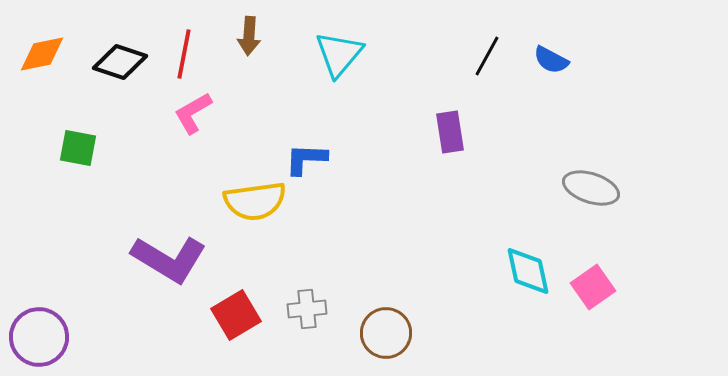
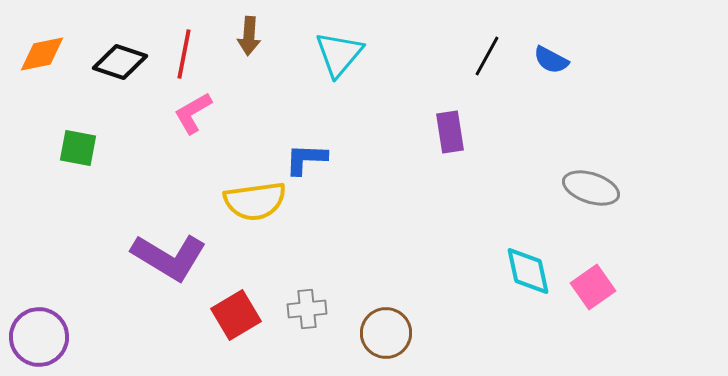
purple L-shape: moved 2 px up
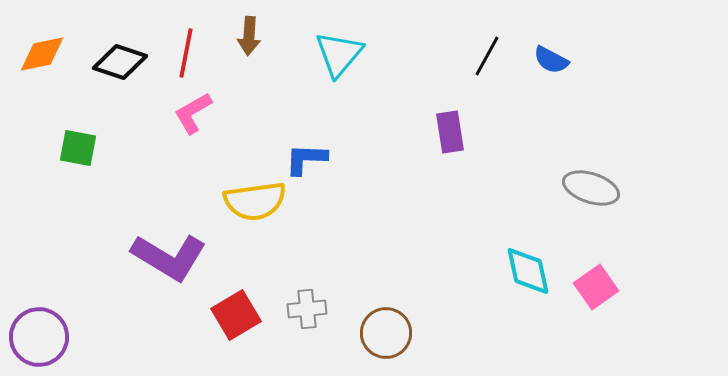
red line: moved 2 px right, 1 px up
pink square: moved 3 px right
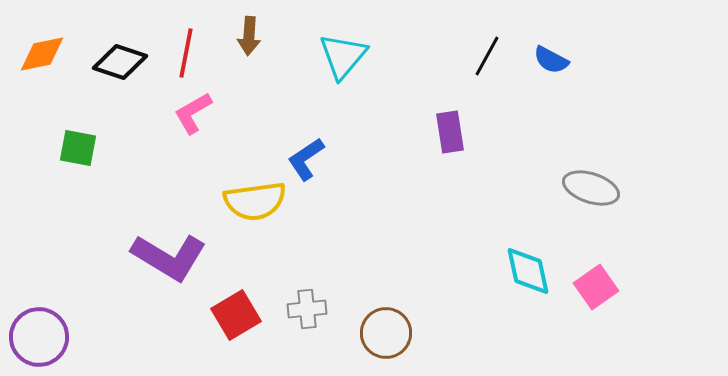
cyan triangle: moved 4 px right, 2 px down
blue L-shape: rotated 36 degrees counterclockwise
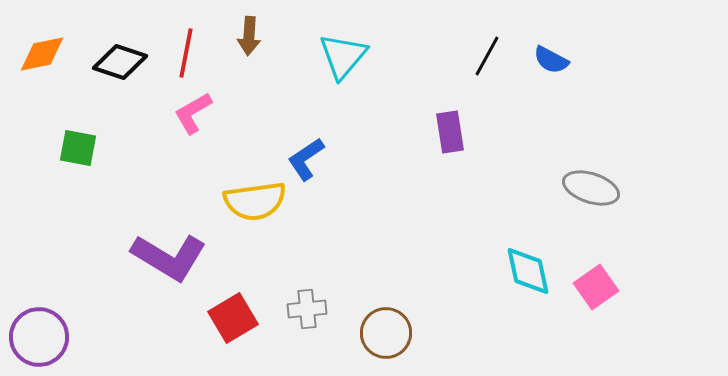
red square: moved 3 px left, 3 px down
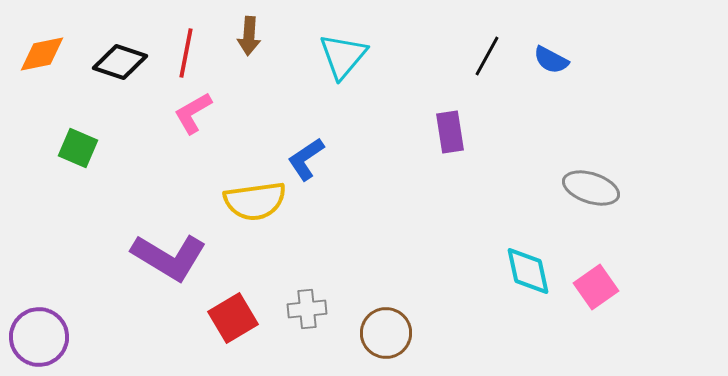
green square: rotated 12 degrees clockwise
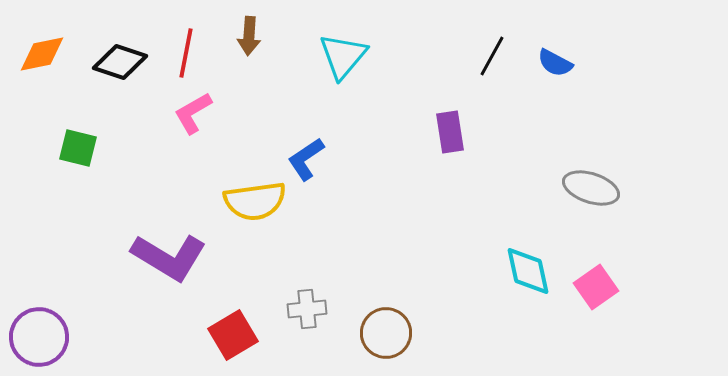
black line: moved 5 px right
blue semicircle: moved 4 px right, 3 px down
green square: rotated 9 degrees counterclockwise
red square: moved 17 px down
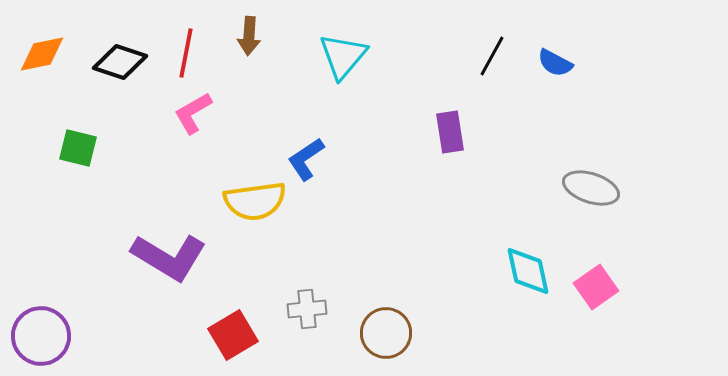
purple circle: moved 2 px right, 1 px up
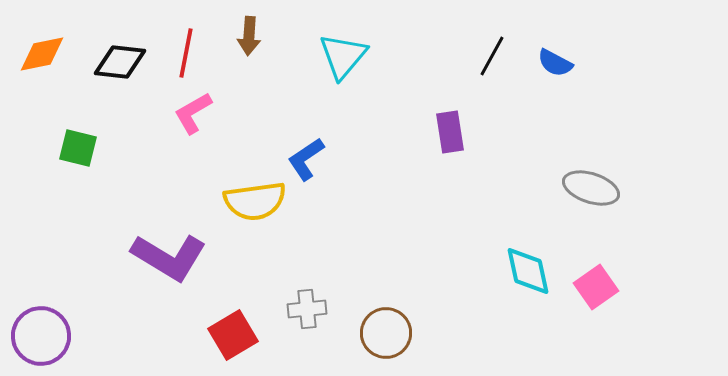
black diamond: rotated 12 degrees counterclockwise
